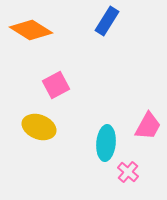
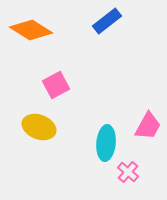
blue rectangle: rotated 20 degrees clockwise
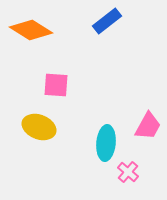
pink square: rotated 32 degrees clockwise
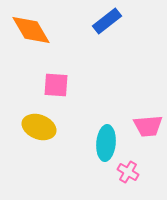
orange diamond: rotated 27 degrees clockwise
pink trapezoid: rotated 56 degrees clockwise
pink cross: rotated 10 degrees counterclockwise
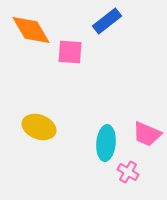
pink square: moved 14 px right, 33 px up
pink trapezoid: moved 1 px left, 8 px down; rotated 28 degrees clockwise
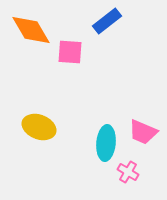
pink trapezoid: moved 4 px left, 2 px up
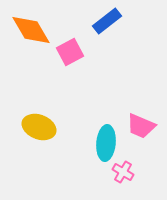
pink square: rotated 32 degrees counterclockwise
pink trapezoid: moved 2 px left, 6 px up
pink cross: moved 5 px left
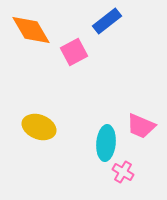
pink square: moved 4 px right
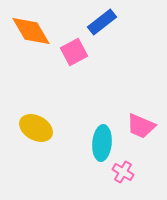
blue rectangle: moved 5 px left, 1 px down
orange diamond: moved 1 px down
yellow ellipse: moved 3 px left, 1 px down; rotated 8 degrees clockwise
cyan ellipse: moved 4 px left
